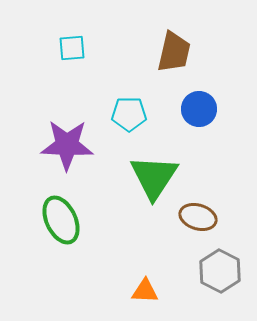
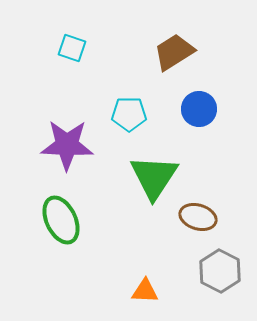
cyan square: rotated 24 degrees clockwise
brown trapezoid: rotated 135 degrees counterclockwise
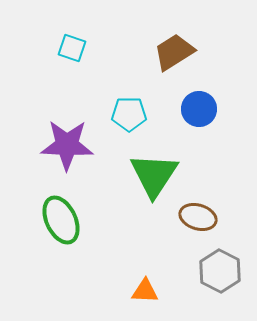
green triangle: moved 2 px up
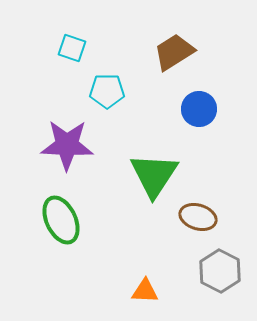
cyan pentagon: moved 22 px left, 23 px up
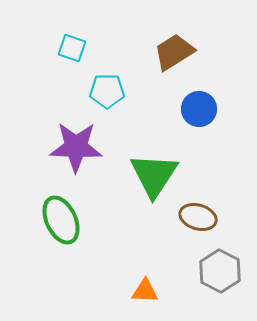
purple star: moved 9 px right, 2 px down
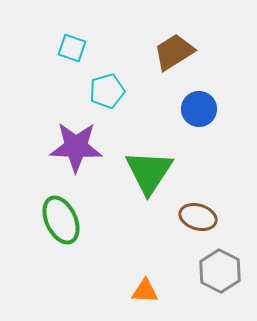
cyan pentagon: rotated 16 degrees counterclockwise
green triangle: moved 5 px left, 3 px up
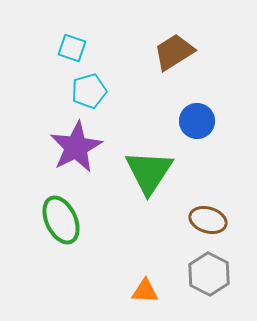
cyan pentagon: moved 18 px left
blue circle: moved 2 px left, 12 px down
purple star: rotated 30 degrees counterclockwise
brown ellipse: moved 10 px right, 3 px down
gray hexagon: moved 11 px left, 3 px down
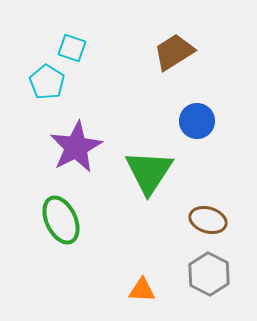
cyan pentagon: moved 42 px left, 9 px up; rotated 24 degrees counterclockwise
orange triangle: moved 3 px left, 1 px up
